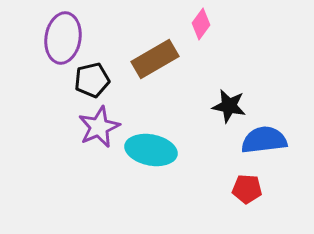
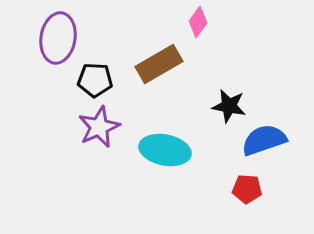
pink diamond: moved 3 px left, 2 px up
purple ellipse: moved 5 px left
brown rectangle: moved 4 px right, 5 px down
black pentagon: moved 3 px right; rotated 16 degrees clockwise
blue semicircle: rotated 12 degrees counterclockwise
cyan ellipse: moved 14 px right
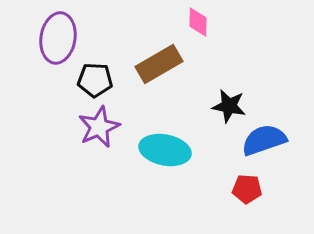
pink diamond: rotated 36 degrees counterclockwise
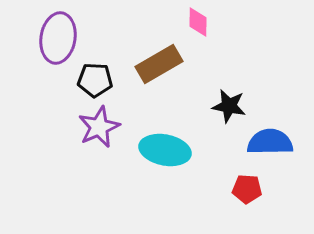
blue semicircle: moved 6 px right, 2 px down; rotated 18 degrees clockwise
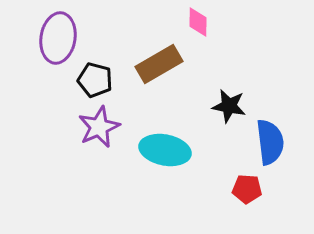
black pentagon: rotated 12 degrees clockwise
blue semicircle: rotated 84 degrees clockwise
